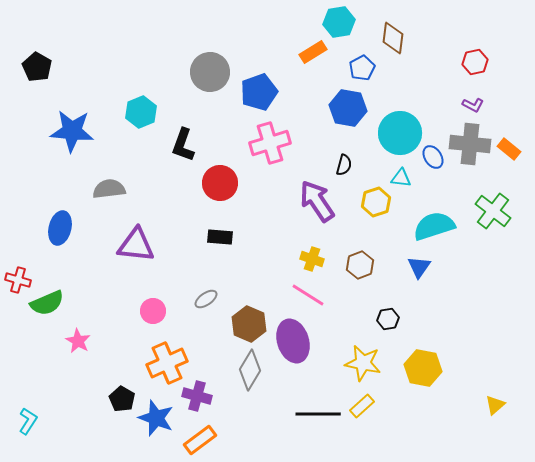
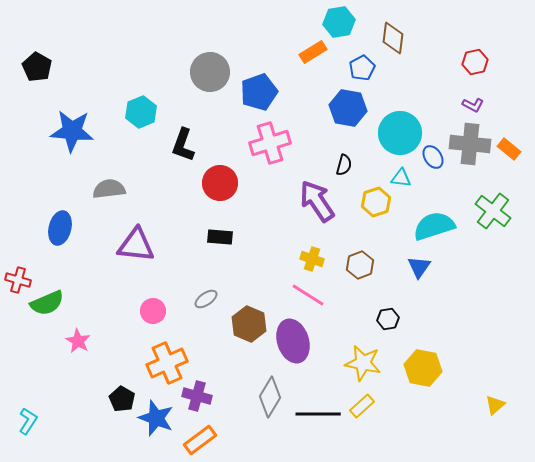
gray diamond at (250, 370): moved 20 px right, 27 px down
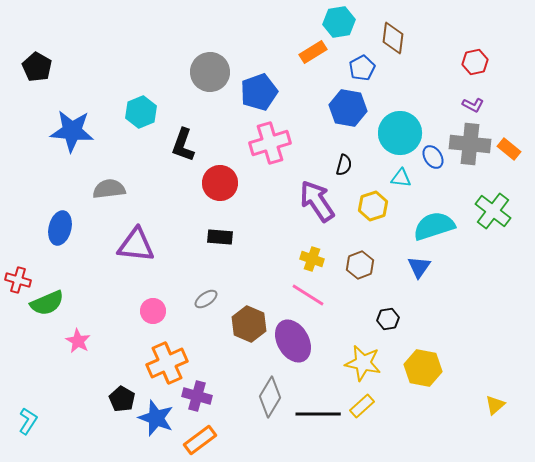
yellow hexagon at (376, 202): moved 3 px left, 4 px down
purple ellipse at (293, 341): rotated 12 degrees counterclockwise
